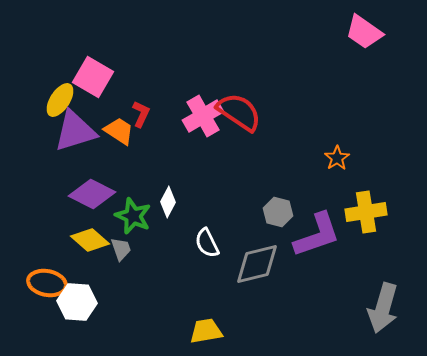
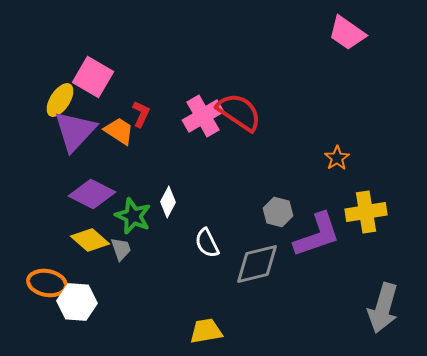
pink trapezoid: moved 17 px left, 1 px down
purple triangle: rotated 30 degrees counterclockwise
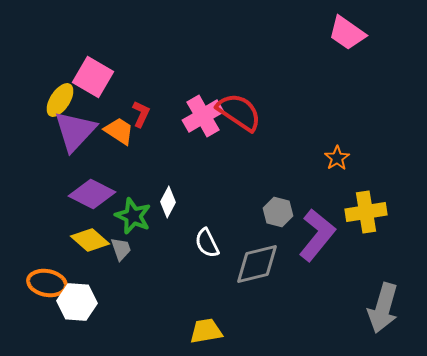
purple L-shape: rotated 32 degrees counterclockwise
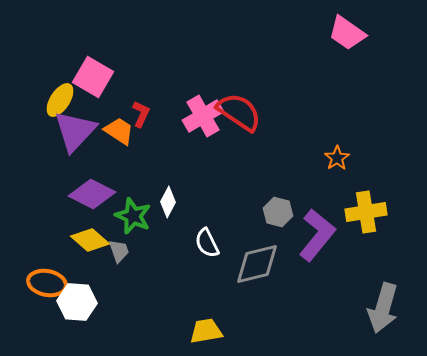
gray trapezoid: moved 2 px left, 2 px down
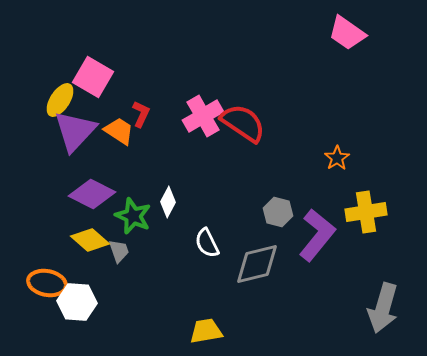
red semicircle: moved 4 px right, 11 px down
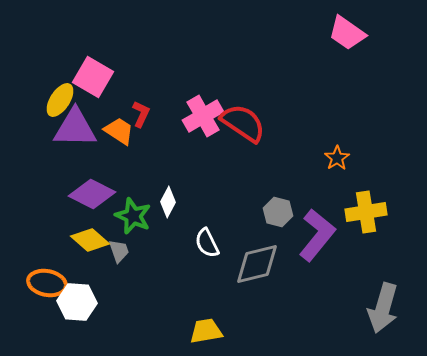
purple triangle: moved 3 px up; rotated 48 degrees clockwise
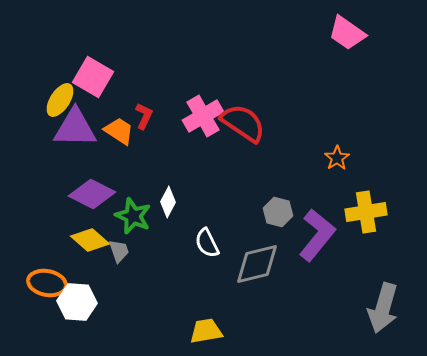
red L-shape: moved 3 px right, 2 px down
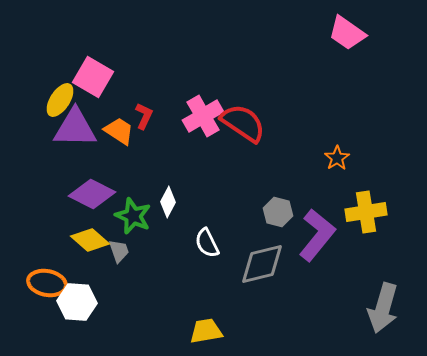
gray diamond: moved 5 px right
